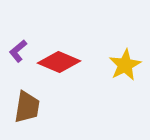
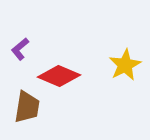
purple L-shape: moved 2 px right, 2 px up
red diamond: moved 14 px down
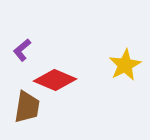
purple L-shape: moved 2 px right, 1 px down
red diamond: moved 4 px left, 4 px down
